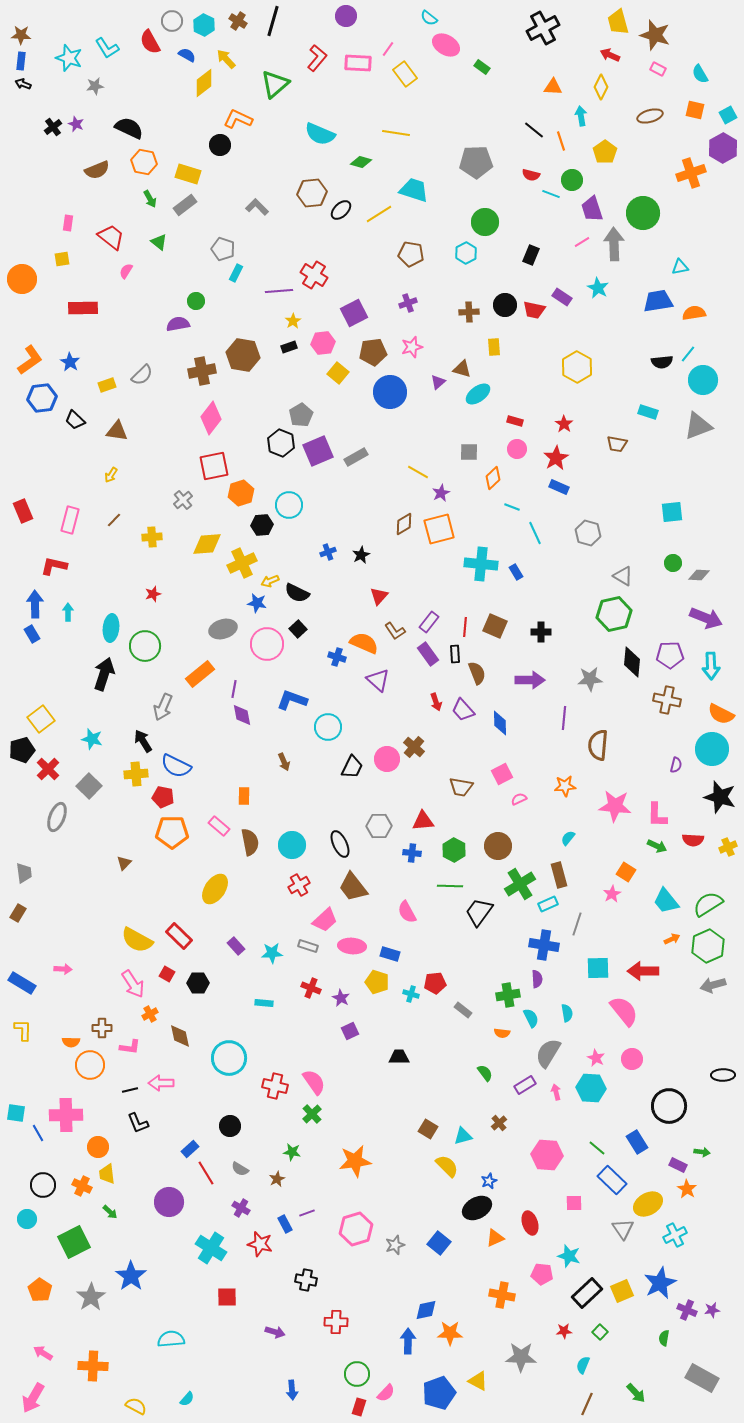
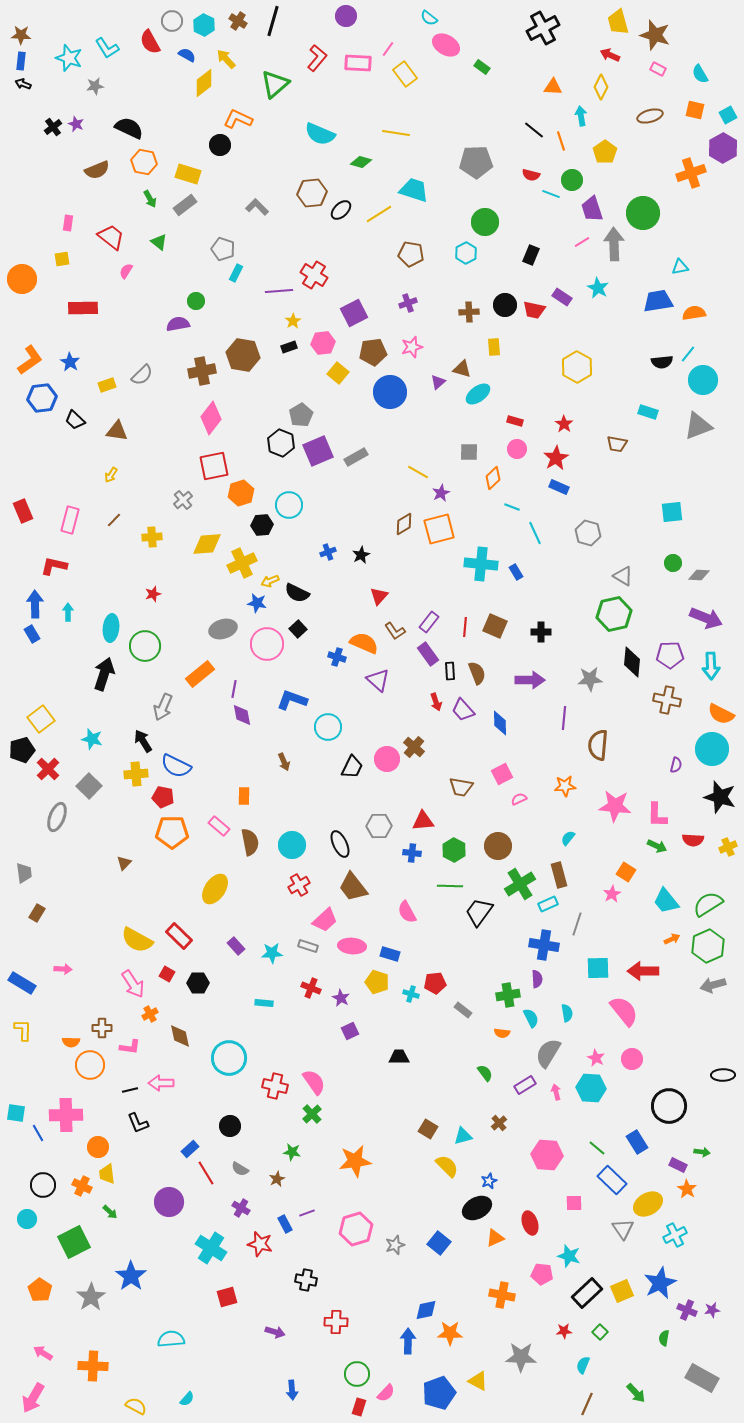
black rectangle at (455, 654): moved 5 px left, 17 px down
brown rectangle at (18, 913): moved 19 px right
red square at (227, 1297): rotated 15 degrees counterclockwise
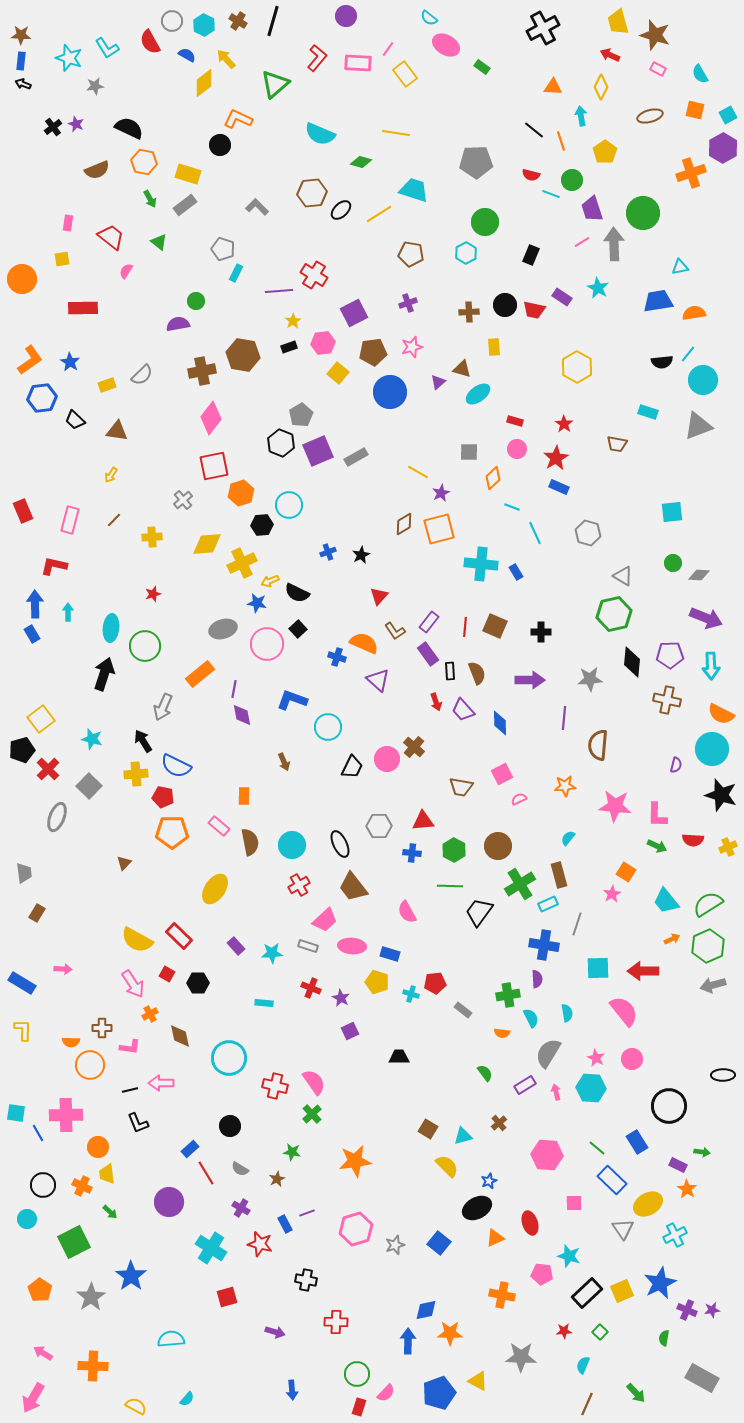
black star at (720, 797): moved 1 px right, 2 px up
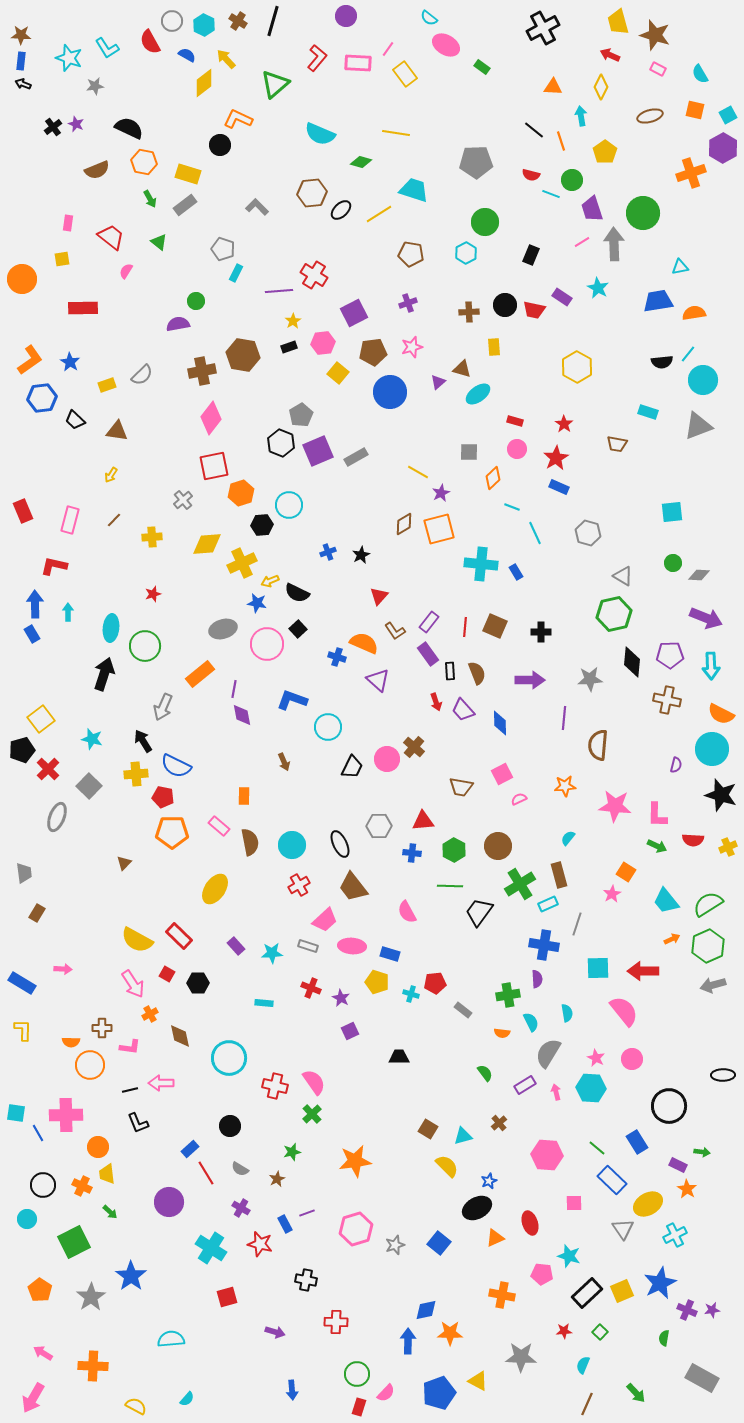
cyan semicircle at (531, 1018): moved 4 px down
green star at (292, 1152): rotated 24 degrees counterclockwise
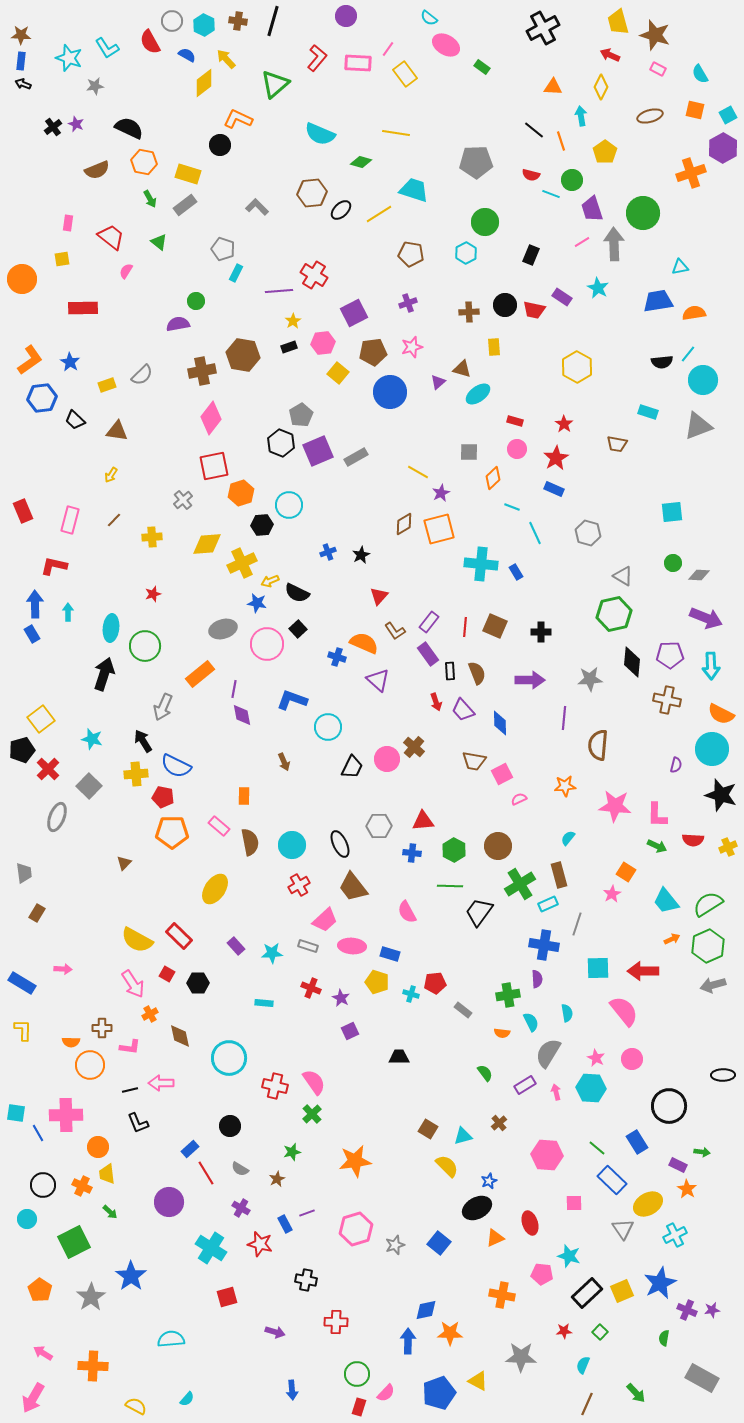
brown cross at (238, 21): rotated 24 degrees counterclockwise
blue rectangle at (559, 487): moved 5 px left, 2 px down
brown trapezoid at (461, 787): moved 13 px right, 26 px up
